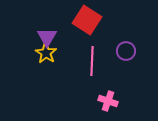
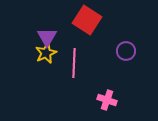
yellow star: rotated 15 degrees clockwise
pink line: moved 18 px left, 2 px down
pink cross: moved 1 px left, 1 px up
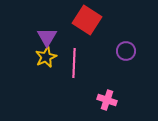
yellow star: moved 4 px down
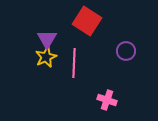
red square: moved 1 px down
purple triangle: moved 2 px down
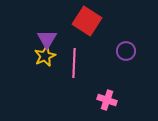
yellow star: moved 1 px left, 1 px up
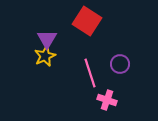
purple circle: moved 6 px left, 13 px down
pink line: moved 16 px right, 10 px down; rotated 20 degrees counterclockwise
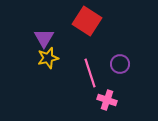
purple triangle: moved 3 px left, 1 px up
yellow star: moved 3 px right, 2 px down; rotated 10 degrees clockwise
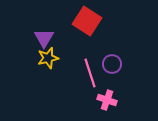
purple circle: moved 8 px left
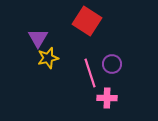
purple triangle: moved 6 px left
pink cross: moved 2 px up; rotated 18 degrees counterclockwise
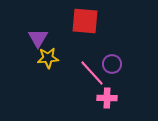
red square: moved 2 px left; rotated 28 degrees counterclockwise
yellow star: rotated 10 degrees clockwise
pink line: moved 2 px right; rotated 24 degrees counterclockwise
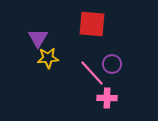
red square: moved 7 px right, 3 px down
